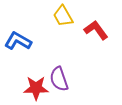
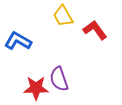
red L-shape: moved 1 px left
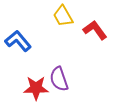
blue L-shape: rotated 20 degrees clockwise
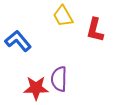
red L-shape: rotated 130 degrees counterclockwise
purple semicircle: rotated 20 degrees clockwise
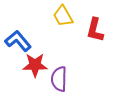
red star: moved 1 px left, 23 px up
